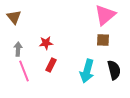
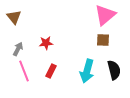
gray arrow: rotated 24 degrees clockwise
red rectangle: moved 6 px down
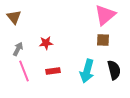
red rectangle: moved 2 px right; rotated 56 degrees clockwise
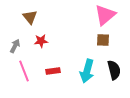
brown triangle: moved 16 px right
red star: moved 5 px left, 2 px up
gray arrow: moved 3 px left, 3 px up
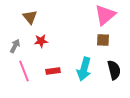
cyan arrow: moved 3 px left, 2 px up
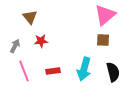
black semicircle: moved 1 px left, 2 px down
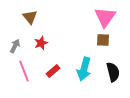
pink triangle: moved 2 px down; rotated 15 degrees counterclockwise
red star: moved 2 px down; rotated 16 degrees counterclockwise
red rectangle: rotated 32 degrees counterclockwise
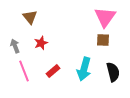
gray arrow: rotated 48 degrees counterclockwise
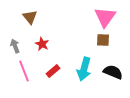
red star: moved 1 px right, 1 px down; rotated 24 degrees counterclockwise
black semicircle: rotated 54 degrees counterclockwise
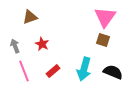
brown triangle: rotated 49 degrees clockwise
brown square: rotated 16 degrees clockwise
